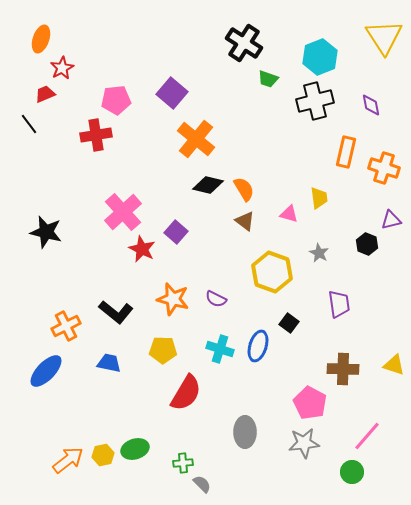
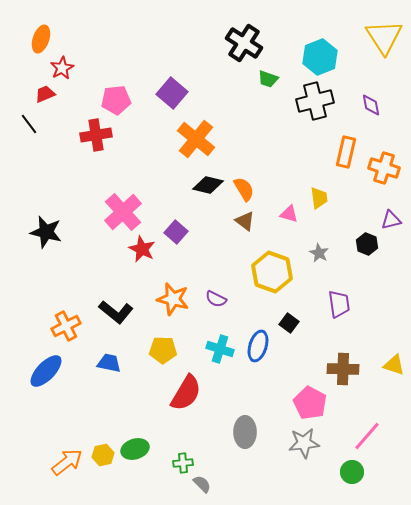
orange arrow at (68, 460): moved 1 px left, 2 px down
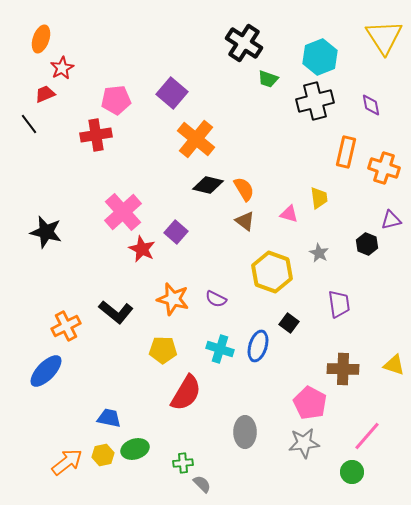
blue trapezoid at (109, 363): moved 55 px down
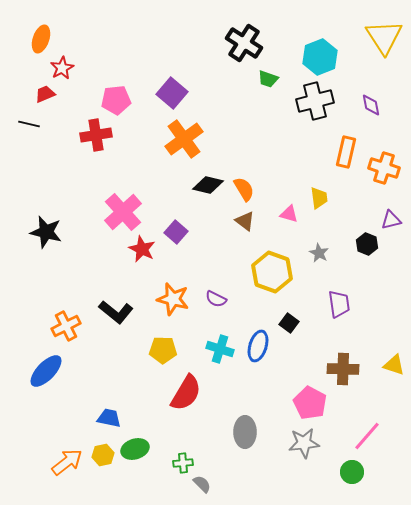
black line at (29, 124): rotated 40 degrees counterclockwise
orange cross at (196, 139): moved 12 px left; rotated 15 degrees clockwise
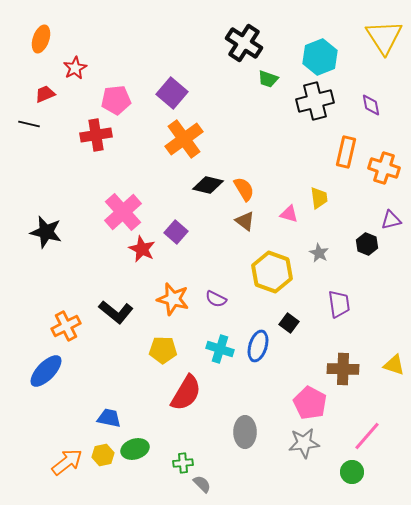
red star at (62, 68): moved 13 px right
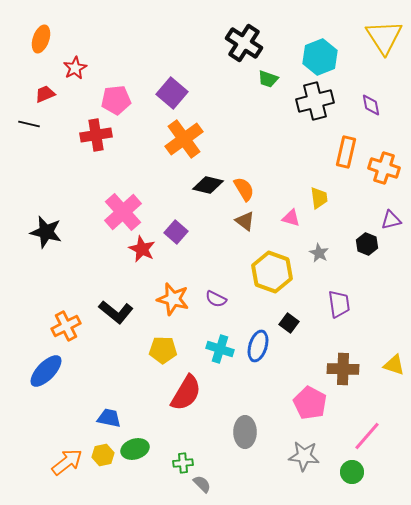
pink triangle at (289, 214): moved 2 px right, 4 px down
gray star at (304, 443): moved 13 px down; rotated 12 degrees clockwise
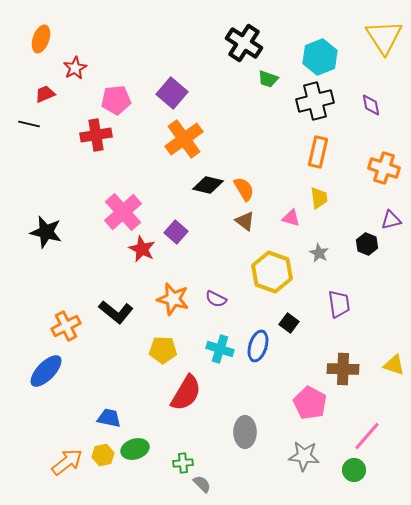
orange rectangle at (346, 152): moved 28 px left
green circle at (352, 472): moved 2 px right, 2 px up
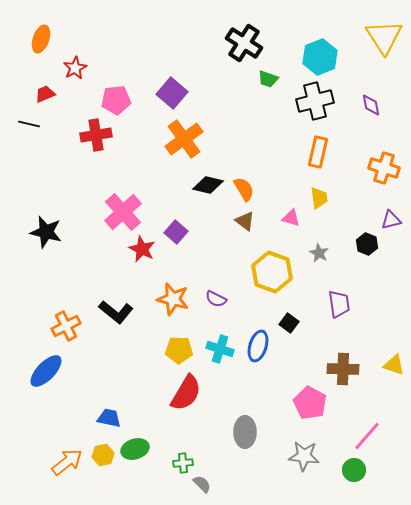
yellow pentagon at (163, 350): moved 16 px right
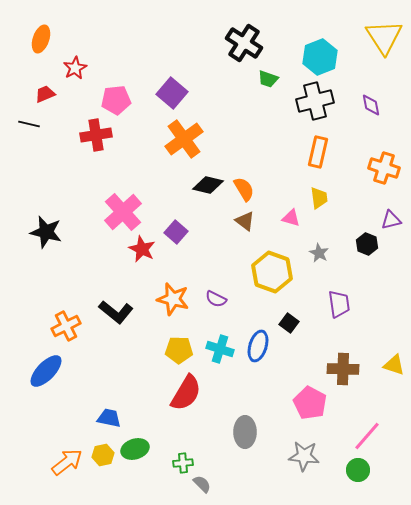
green circle at (354, 470): moved 4 px right
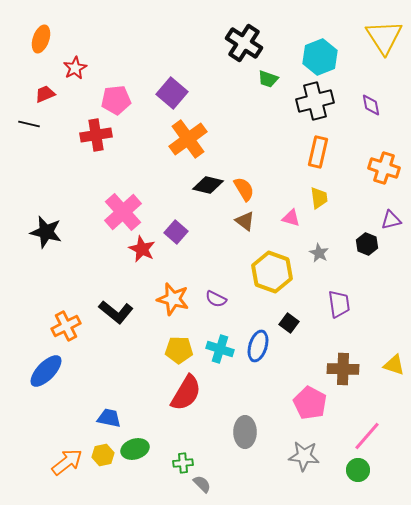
orange cross at (184, 139): moved 4 px right
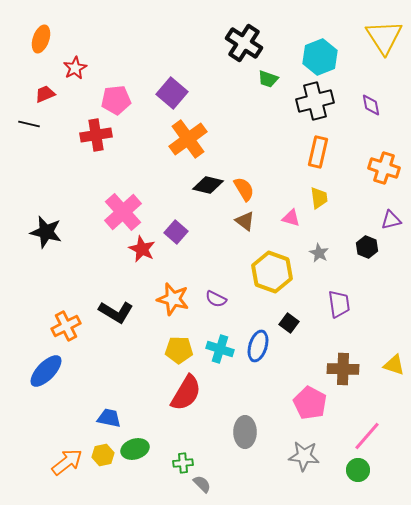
black hexagon at (367, 244): moved 3 px down
black L-shape at (116, 312): rotated 8 degrees counterclockwise
